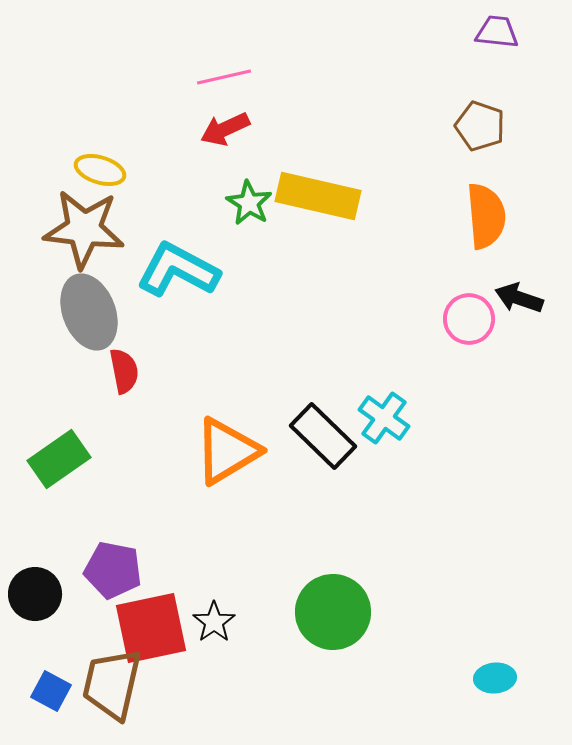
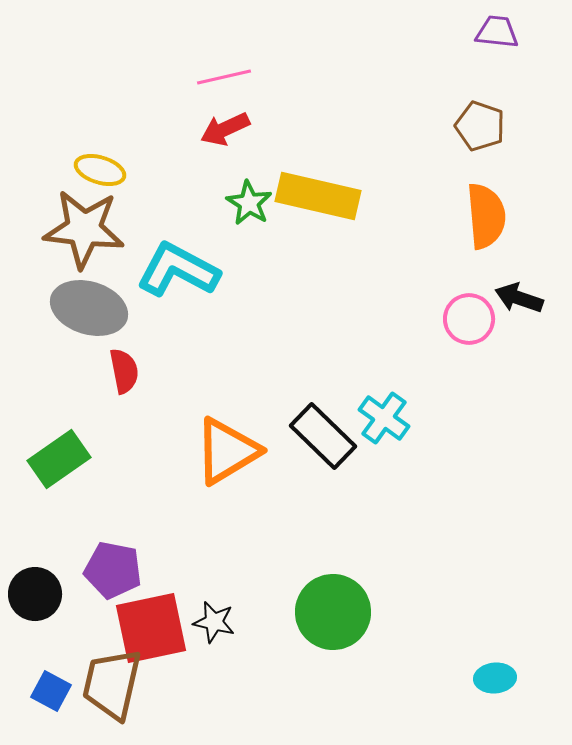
gray ellipse: moved 4 px up; rotated 52 degrees counterclockwise
black star: rotated 24 degrees counterclockwise
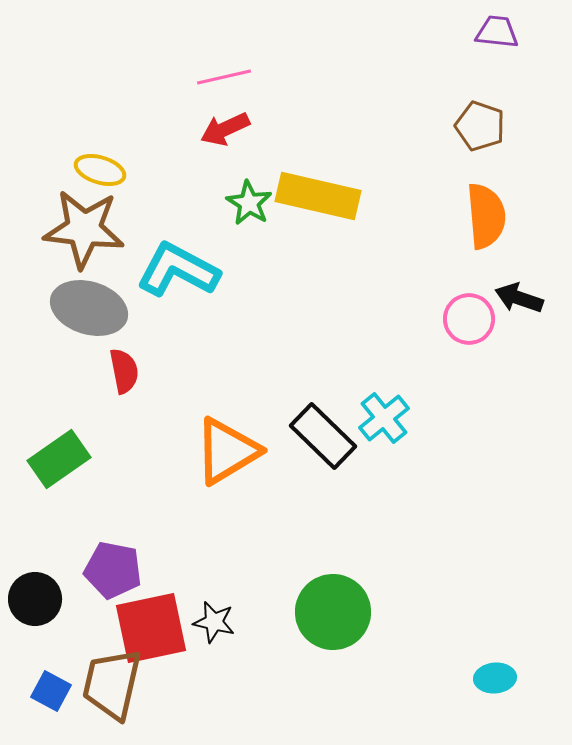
cyan cross: rotated 15 degrees clockwise
black circle: moved 5 px down
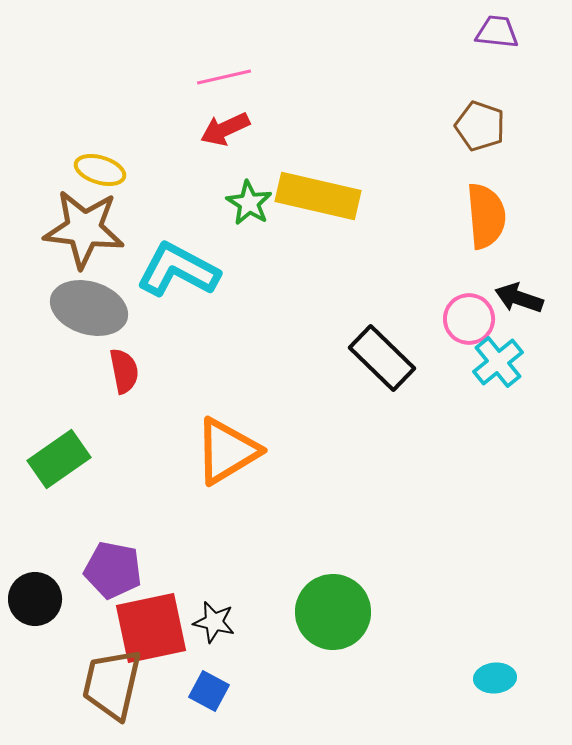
cyan cross: moved 114 px right, 56 px up
black rectangle: moved 59 px right, 78 px up
blue square: moved 158 px right
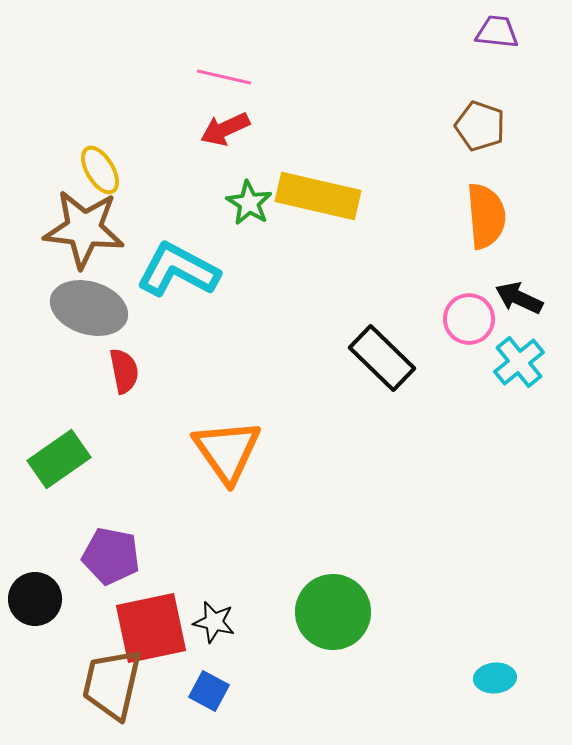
pink line: rotated 26 degrees clockwise
yellow ellipse: rotated 42 degrees clockwise
black arrow: rotated 6 degrees clockwise
cyan cross: moved 21 px right
orange triangle: rotated 34 degrees counterclockwise
purple pentagon: moved 2 px left, 14 px up
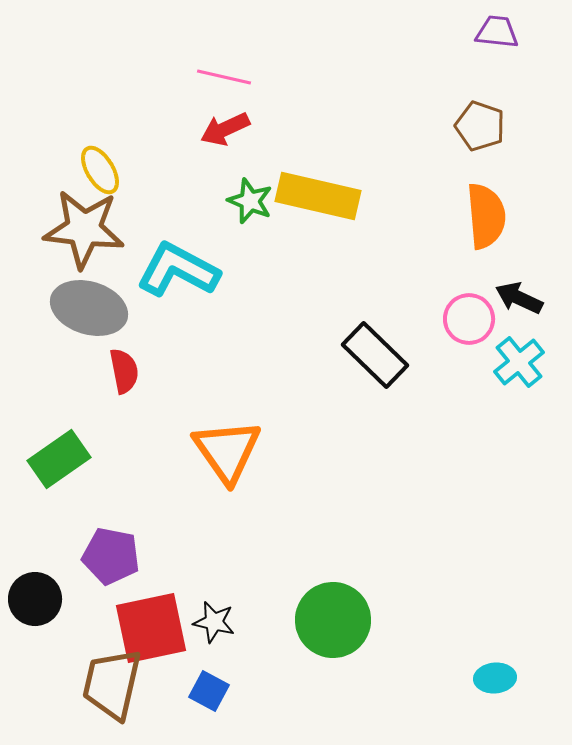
green star: moved 1 px right, 2 px up; rotated 9 degrees counterclockwise
black rectangle: moved 7 px left, 3 px up
green circle: moved 8 px down
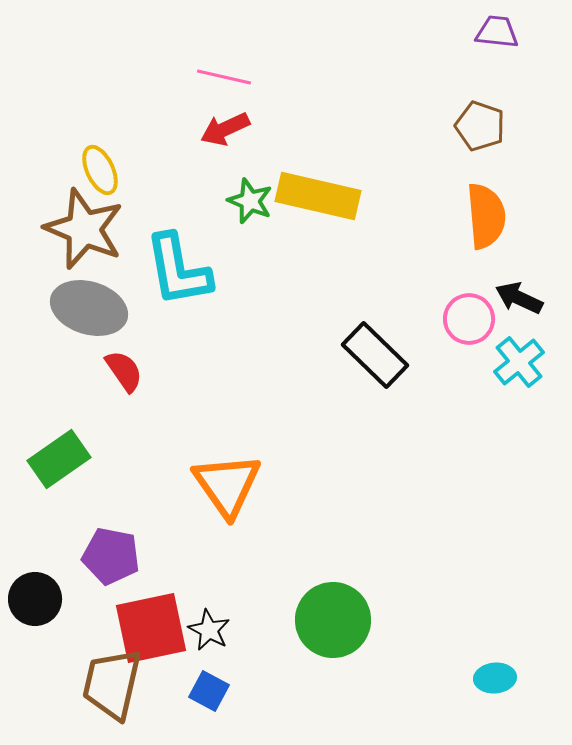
yellow ellipse: rotated 6 degrees clockwise
brown star: rotated 16 degrees clockwise
cyan L-shape: rotated 128 degrees counterclockwise
red semicircle: rotated 24 degrees counterclockwise
orange triangle: moved 34 px down
black star: moved 5 px left, 8 px down; rotated 15 degrees clockwise
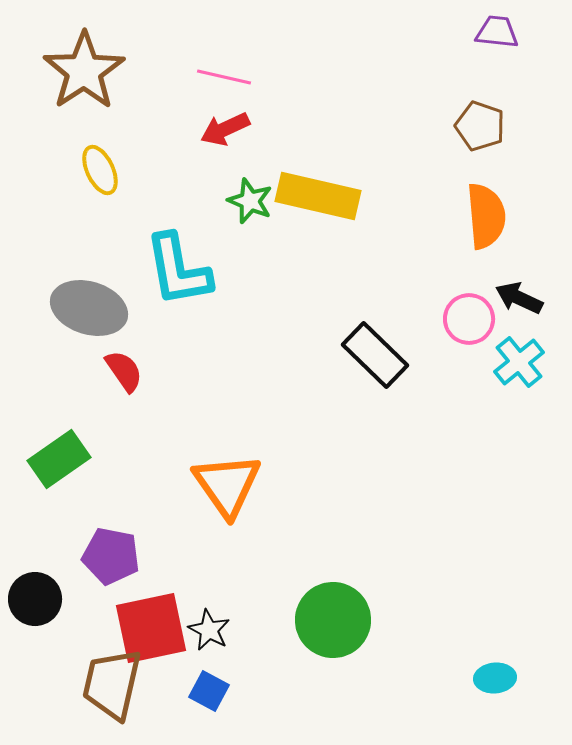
brown star: moved 158 px up; rotated 16 degrees clockwise
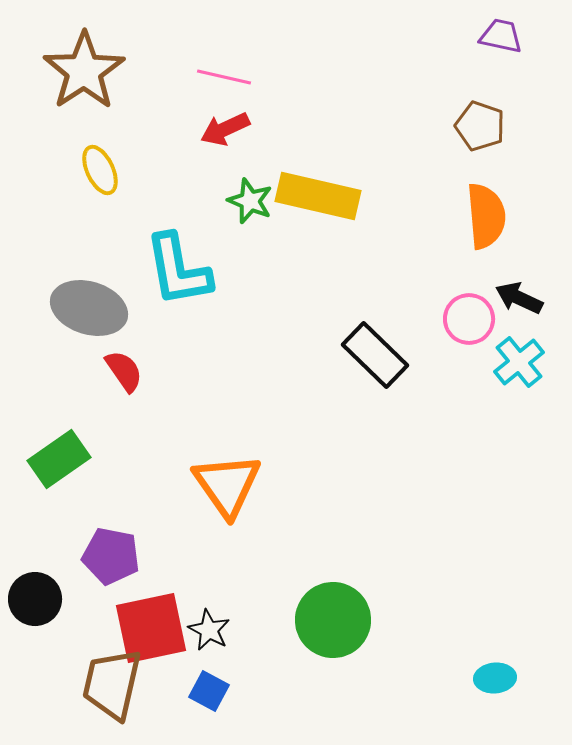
purple trapezoid: moved 4 px right, 4 px down; rotated 6 degrees clockwise
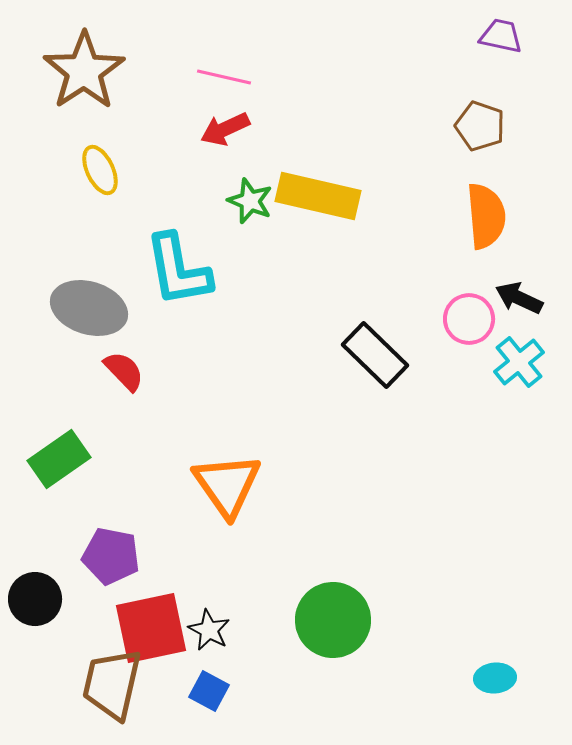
red semicircle: rotated 9 degrees counterclockwise
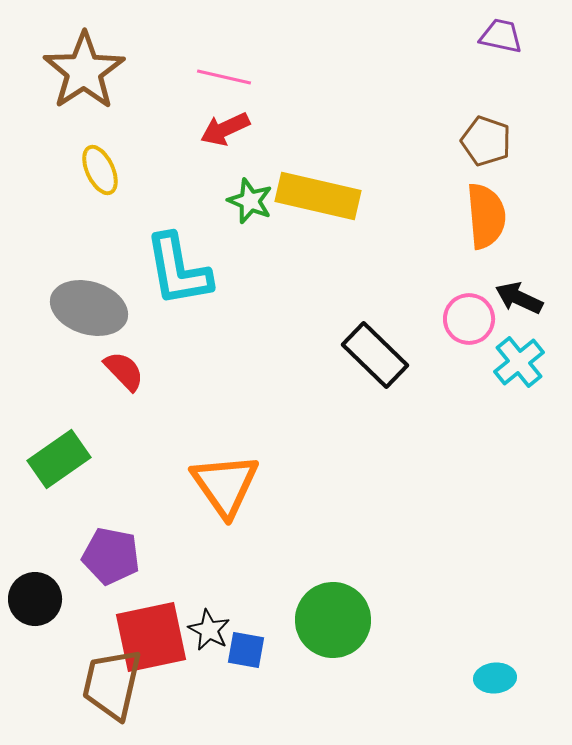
brown pentagon: moved 6 px right, 15 px down
orange triangle: moved 2 px left
red square: moved 9 px down
blue square: moved 37 px right, 41 px up; rotated 18 degrees counterclockwise
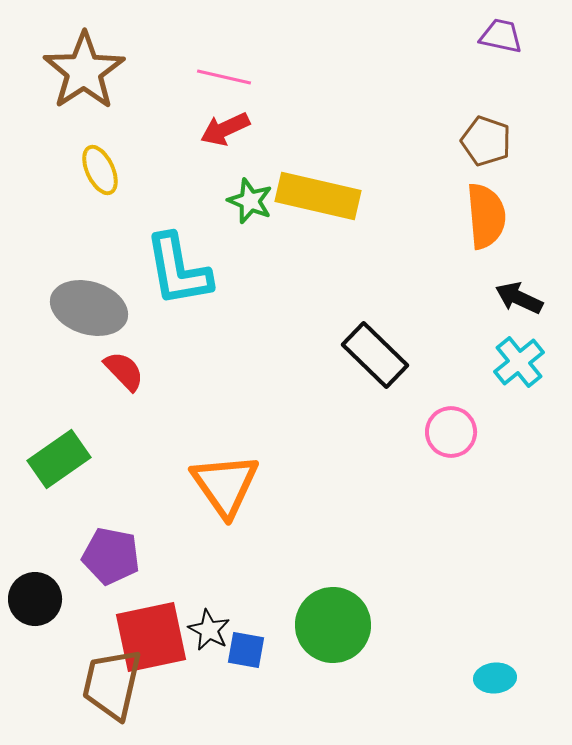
pink circle: moved 18 px left, 113 px down
green circle: moved 5 px down
